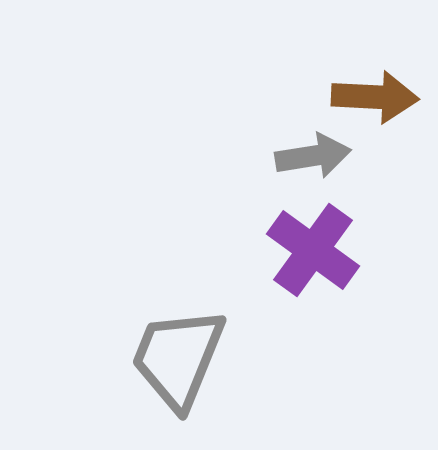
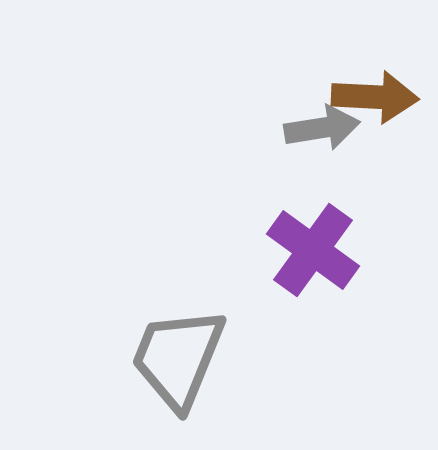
gray arrow: moved 9 px right, 28 px up
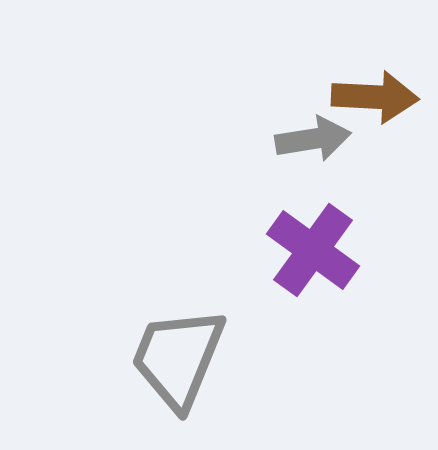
gray arrow: moved 9 px left, 11 px down
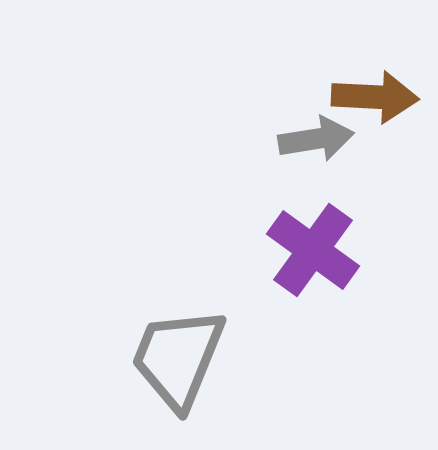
gray arrow: moved 3 px right
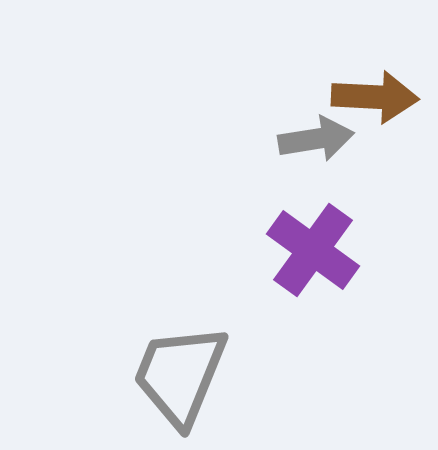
gray trapezoid: moved 2 px right, 17 px down
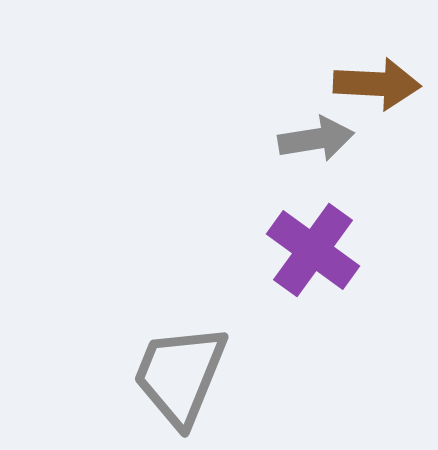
brown arrow: moved 2 px right, 13 px up
